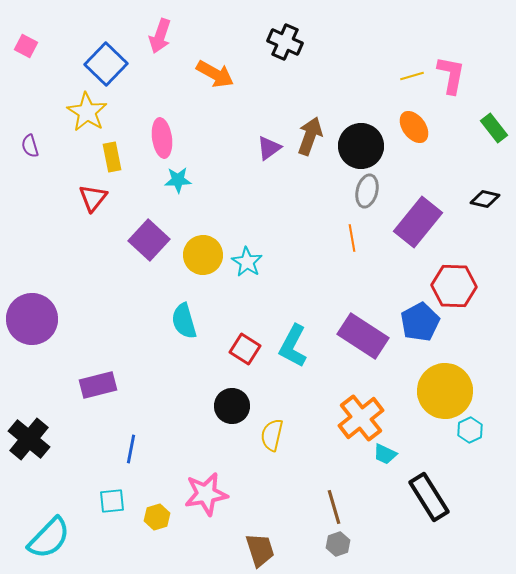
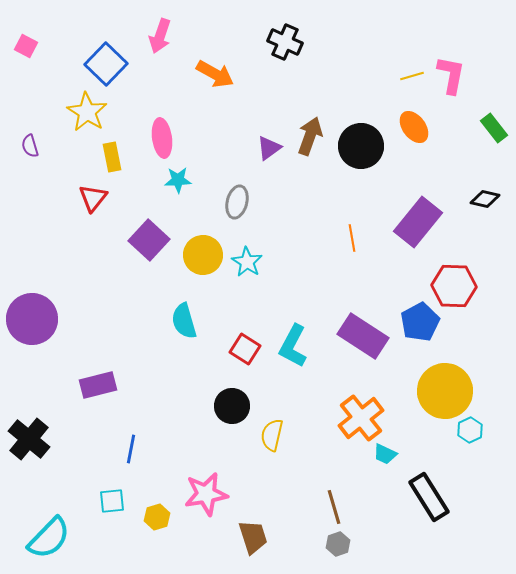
gray ellipse at (367, 191): moved 130 px left, 11 px down
brown trapezoid at (260, 550): moved 7 px left, 13 px up
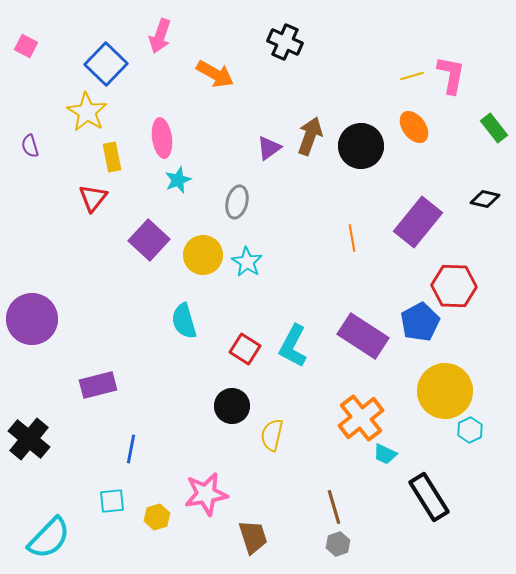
cyan star at (178, 180): rotated 20 degrees counterclockwise
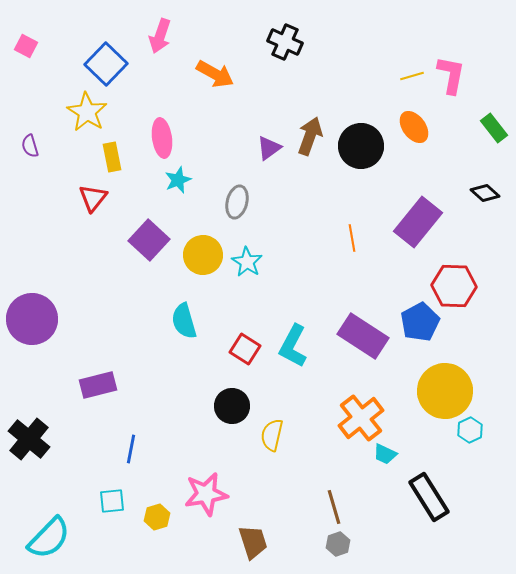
black diamond at (485, 199): moved 6 px up; rotated 28 degrees clockwise
brown trapezoid at (253, 537): moved 5 px down
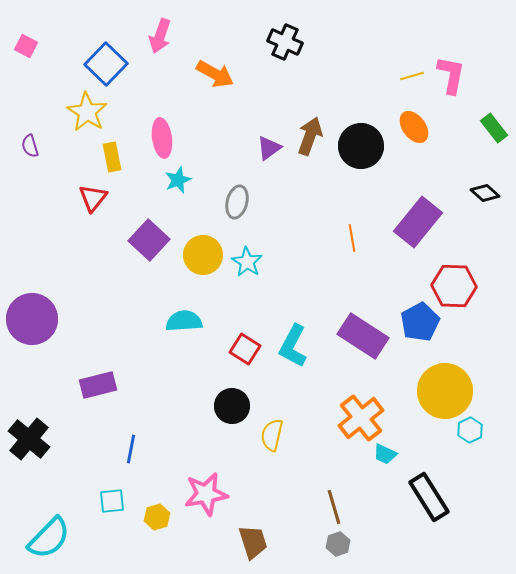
cyan semicircle at (184, 321): rotated 102 degrees clockwise
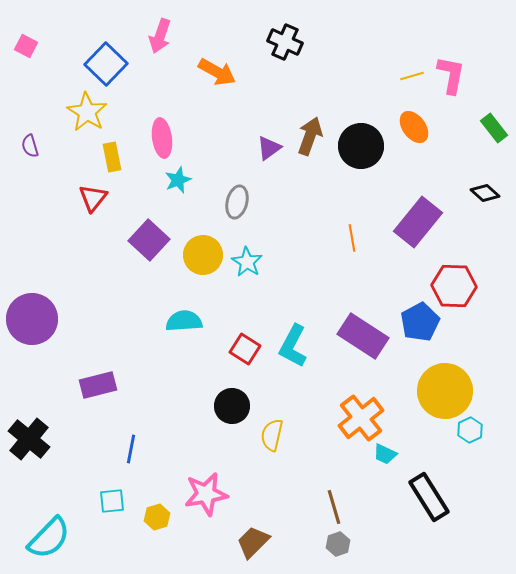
orange arrow at (215, 74): moved 2 px right, 2 px up
brown trapezoid at (253, 542): rotated 117 degrees counterclockwise
